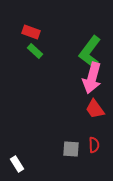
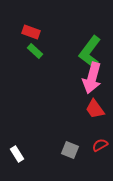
red semicircle: moved 6 px right; rotated 119 degrees counterclockwise
gray square: moved 1 px left, 1 px down; rotated 18 degrees clockwise
white rectangle: moved 10 px up
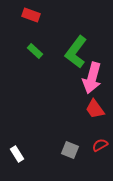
red rectangle: moved 17 px up
green L-shape: moved 14 px left
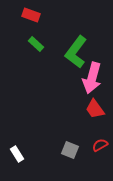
green rectangle: moved 1 px right, 7 px up
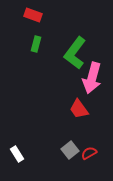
red rectangle: moved 2 px right
green rectangle: rotated 63 degrees clockwise
green L-shape: moved 1 px left, 1 px down
red trapezoid: moved 16 px left
red semicircle: moved 11 px left, 8 px down
gray square: rotated 30 degrees clockwise
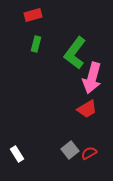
red rectangle: rotated 36 degrees counterclockwise
red trapezoid: moved 8 px right; rotated 85 degrees counterclockwise
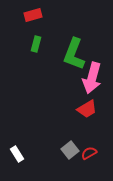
green L-shape: moved 1 px left, 1 px down; rotated 16 degrees counterclockwise
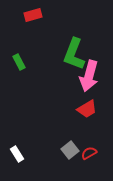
green rectangle: moved 17 px left, 18 px down; rotated 42 degrees counterclockwise
pink arrow: moved 3 px left, 2 px up
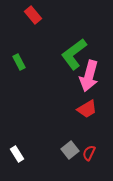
red rectangle: rotated 66 degrees clockwise
green L-shape: rotated 32 degrees clockwise
red semicircle: rotated 35 degrees counterclockwise
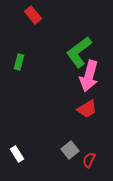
green L-shape: moved 5 px right, 2 px up
green rectangle: rotated 42 degrees clockwise
red semicircle: moved 7 px down
